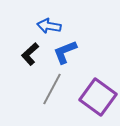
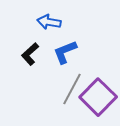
blue arrow: moved 4 px up
gray line: moved 20 px right
purple square: rotated 9 degrees clockwise
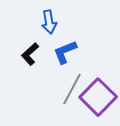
blue arrow: rotated 110 degrees counterclockwise
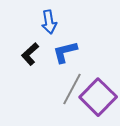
blue L-shape: rotated 8 degrees clockwise
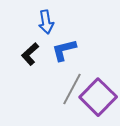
blue arrow: moved 3 px left
blue L-shape: moved 1 px left, 2 px up
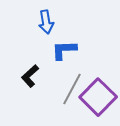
blue L-shape: rotated 12 degrees clockwise
black L-shape: moved 22 px down
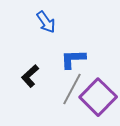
blue arrow: rotated 25 degrees counterclockwise
blue L-shape: moved 9 px right, 9 px down
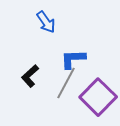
gray line: moved 6 px left, 6 px up
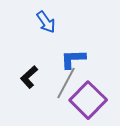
black L-shape: moved 1 px left, 1 px down
purple square: moved 10 px left, 3 px down
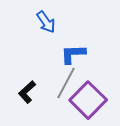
blue L-shape: moved 5 px up
black L-shape: moved 2 px left, 15 px down
